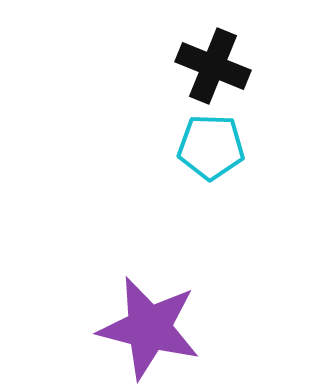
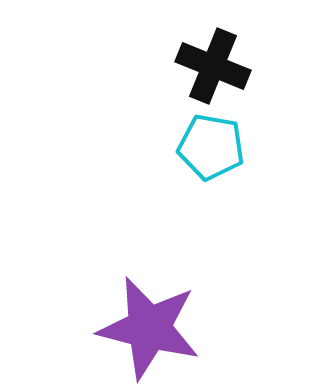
cyan pentagon: rotated 8 degrees clockwise
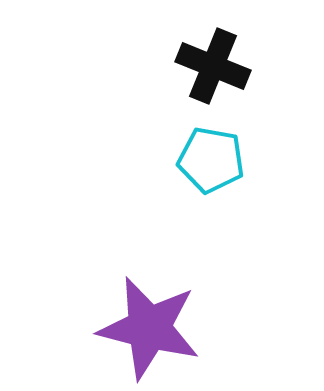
cyan pentagon: moved 13 px down
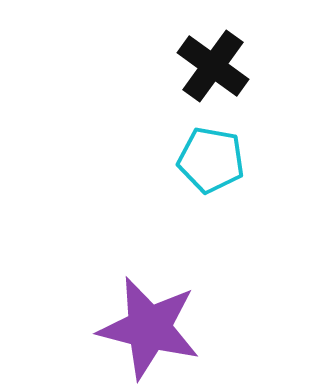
black cross: rotated 14 degrees clockwise
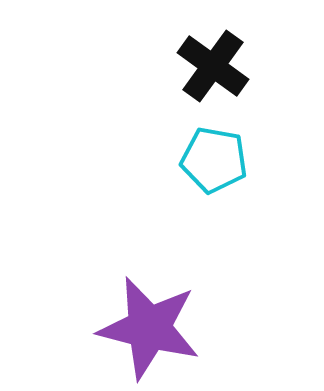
cyan pentagon: moved 3 px right
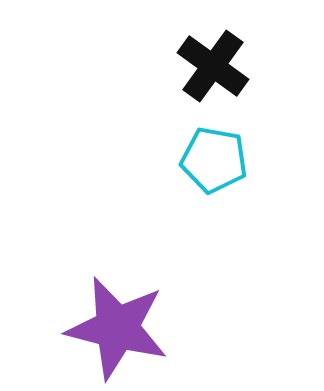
purple star: moved 32 px left
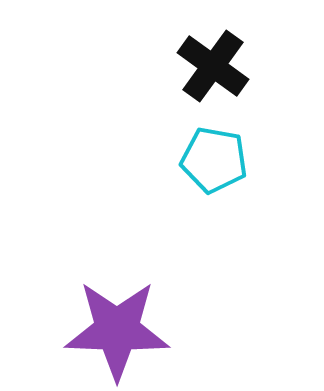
purple star: moved 2 px down; rotated 12 degrees counterclockwise
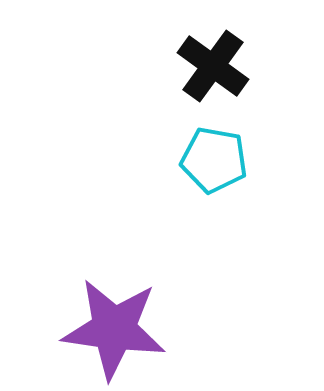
purple star: moved 3 px left, 1 px up; rotated 6 degrees clockwise
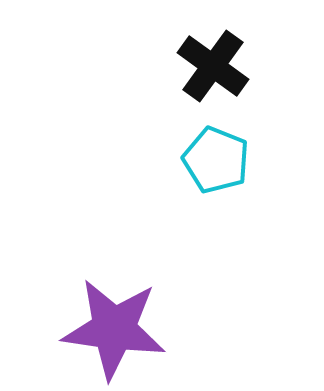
cyan pentagon: moved 2 px right; rotated 12 degrees clockwise
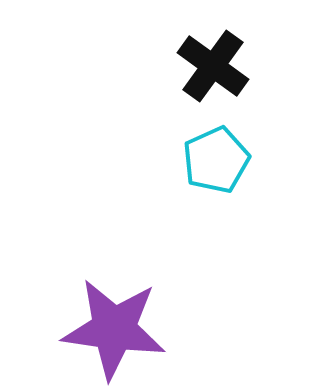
cyan pentagon: rotated 26 degrees clockwise
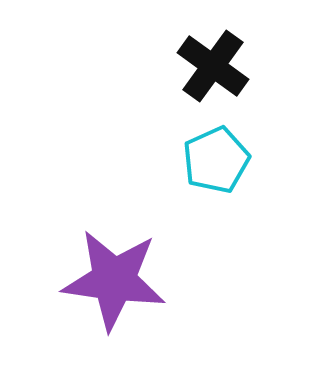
purple star: moved 49 px up
